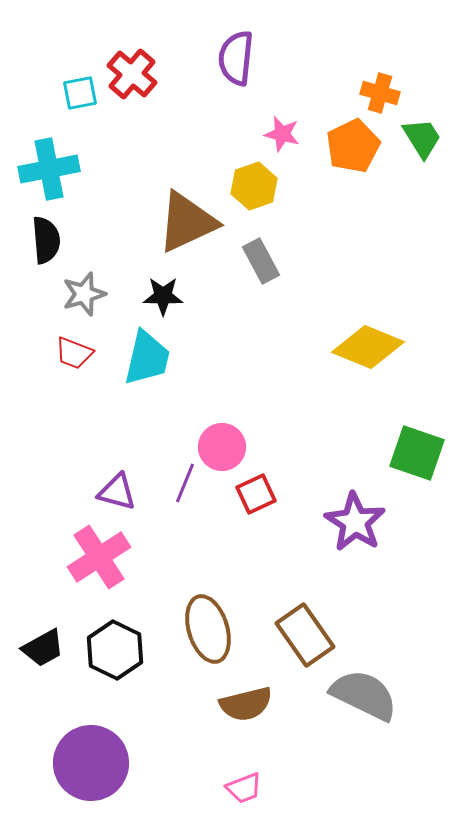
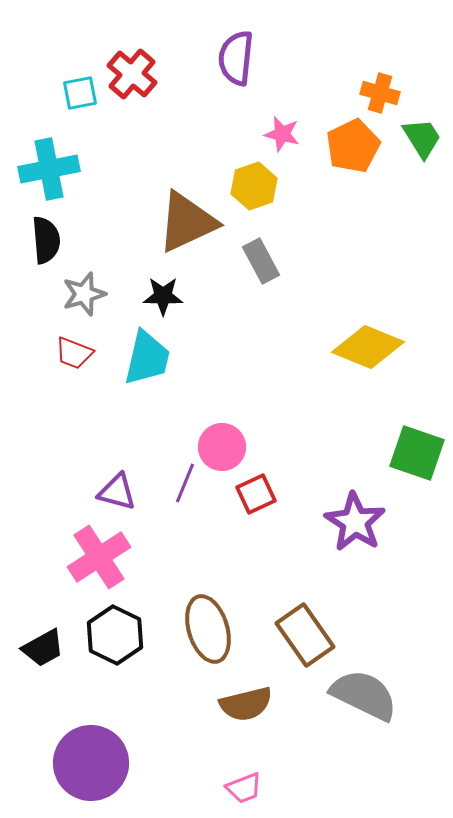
black hexagon: moved 15 px up
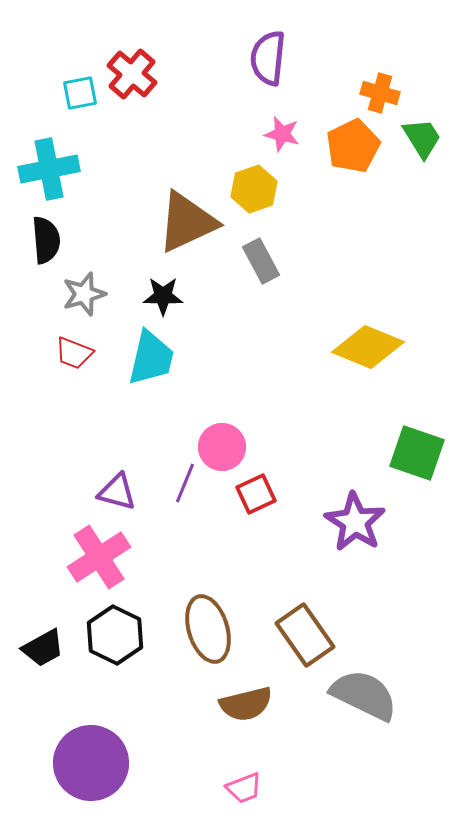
purple semicircle: moved 32 px right
yellow hexagon: moved 3 px down
cyan trapezoid: moved 4 px right
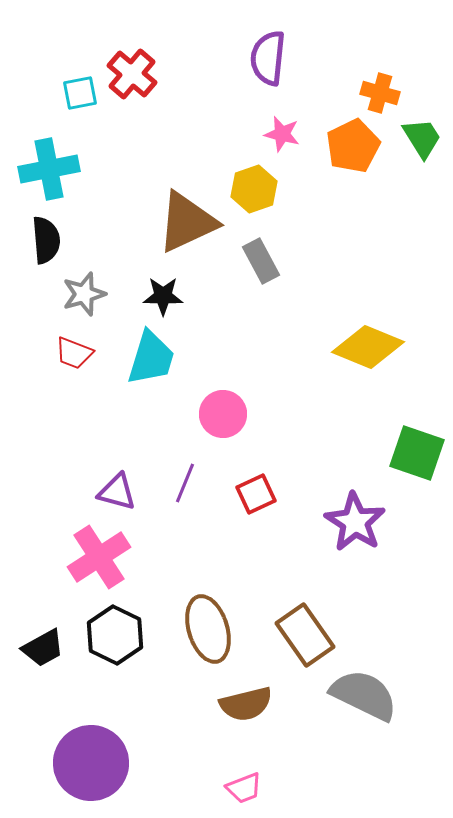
cyan trapezoid: rotated 4 degrees clockwise
pink circle: moved 1 px right, 33 px up
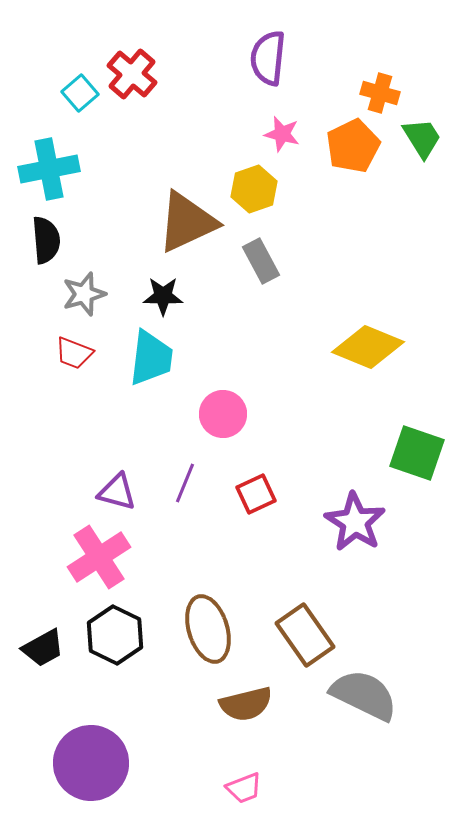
cyan square: rotated 30 degrees counterclockwise
cyan trapezoid: rotated 10 degrees counterclockwise
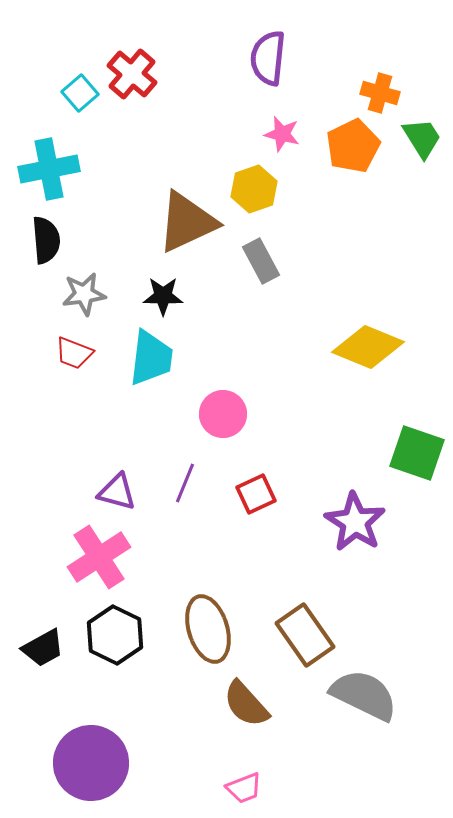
gray star: rotated 9 degrees clockwise
brown semicircle: rotated 62 degrees clockwise
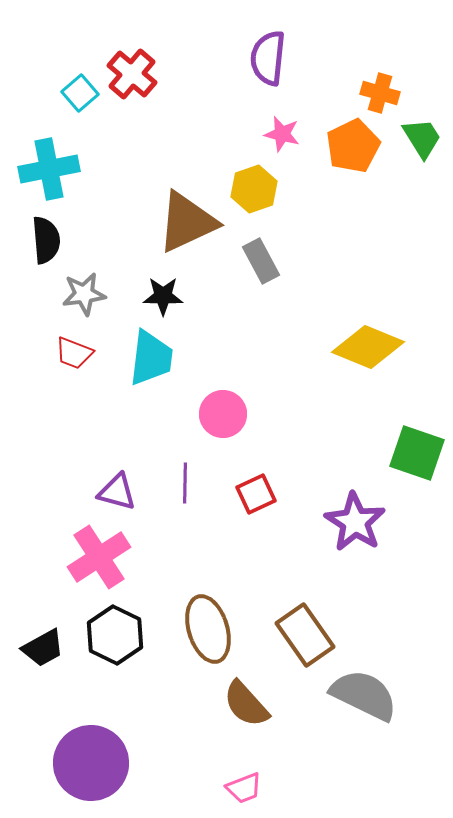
purple line: rotated 21 degrees counterclockwise
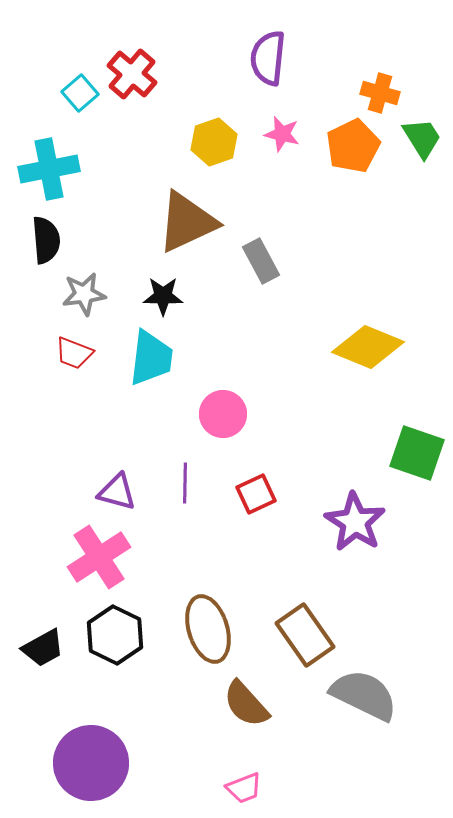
yellow hexagon: moved 40 px left, 47 px up
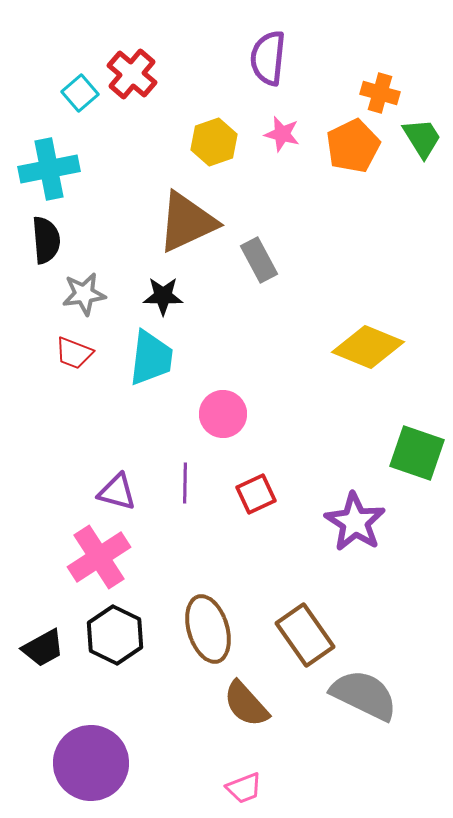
gray rectangle: moved 2 px left, 1 px up
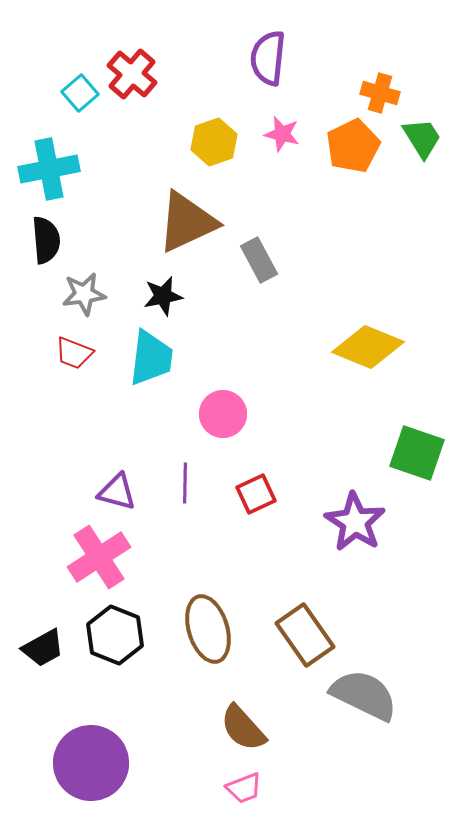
black star: rotated 12 degrees counterclockwise
black hexagon: rotated 4 degrees counterclockwise
brown semicircle: moved 3 px left, 24 px down
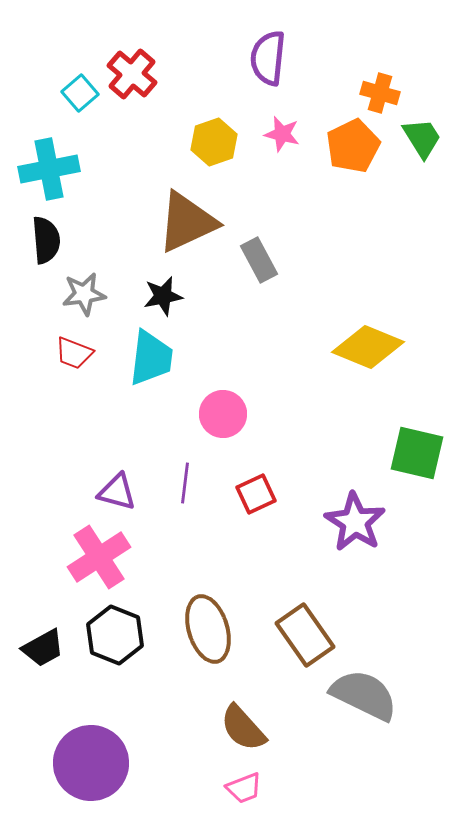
green square: rotated 6 degrees counterclockwise
purple line: rotated 6 degrees clockwise
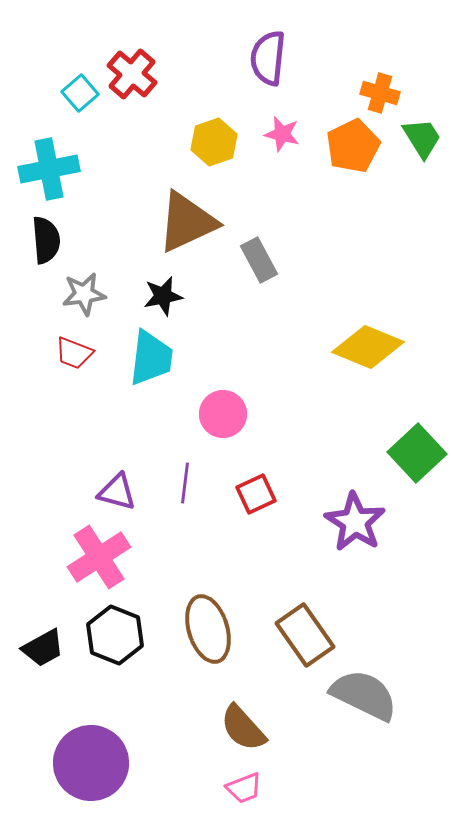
green square: rotated 34 degrees clockwise
